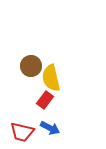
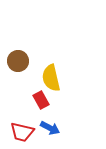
brown circle: moved 13 px left, 5 px up
red rectangle: moved 4 px left; rotated 66 degrees counterclockwise
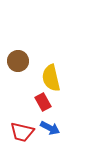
red rectangle: moved 2 px right, 2 px down
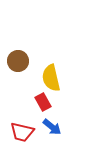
blue arrow: moved 2 px right, 1 px up; rotated 12 degrees clockwise
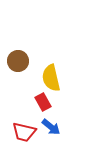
blue arrow: moved 1 px left
red trapezoid: moved 2 px right
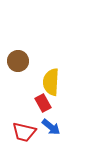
yellow semicircle: moved 4 px down; rotated 16 degrees clockwise
red rectangle: moved 1 px down
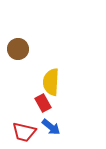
brown circle: moved 12 px up
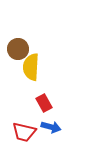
yellow semicircle: moved 20 px left, 15 px up
red rectangle: moved 1 px right
blue arrow: rotated 24 degrees counterclockwise
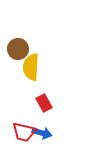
blue arrow: moved 9 px left, 6 px down
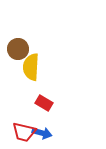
red rectangle: rotated 30 degrees counterclockwise
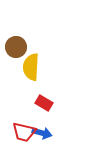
brown circle: moved 2 px left, 2 px up
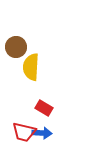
red rectangle: moved 5 px down
blue arrow: rotated 12 degrees counterclockwise
